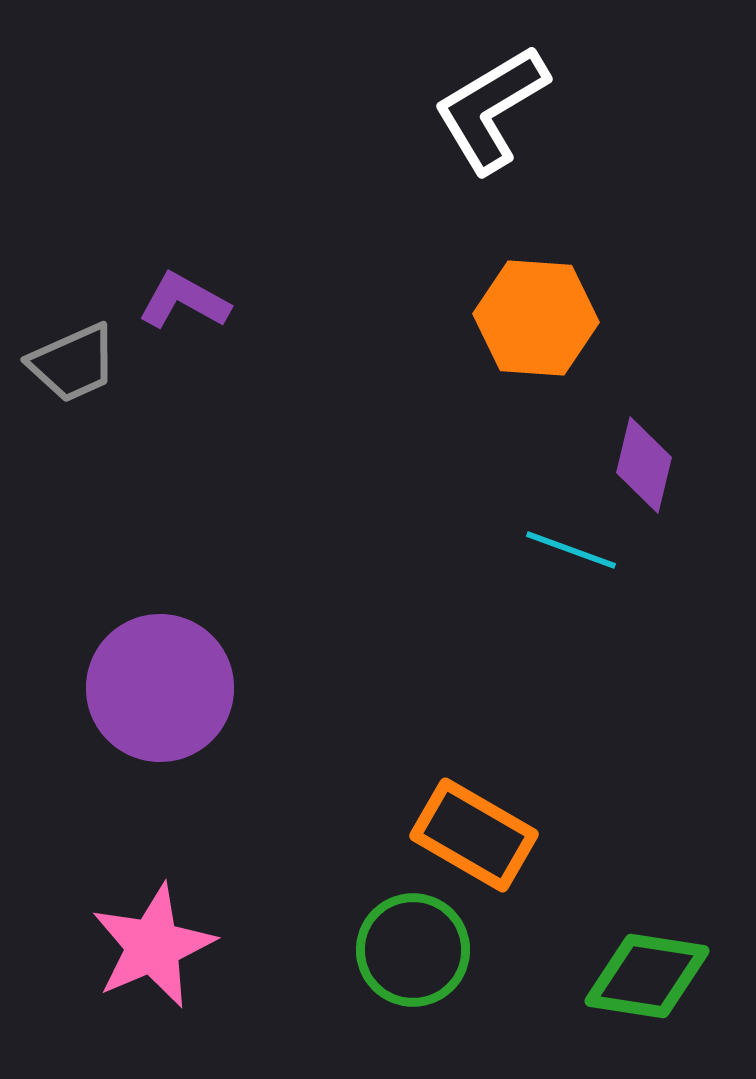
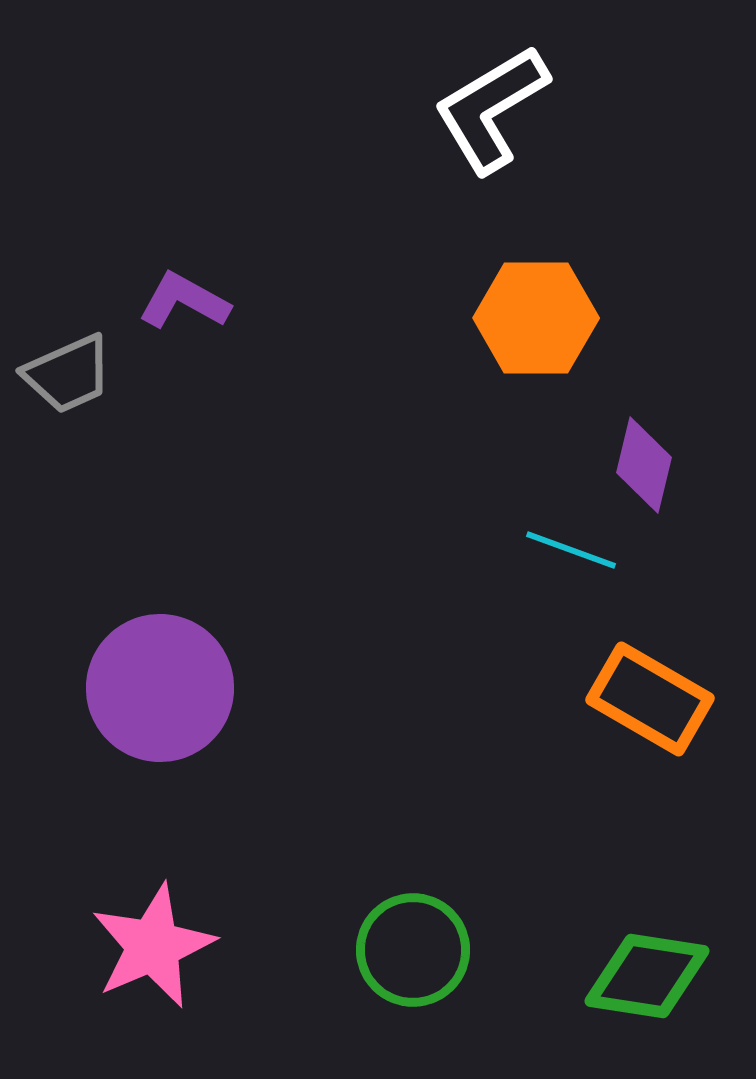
orange hexagon: rotated 4 degrees counterclockwise
gray trapezoid: moved 5 px left, 11 px down
orange rectangle: moved 176 px right, 136 px up
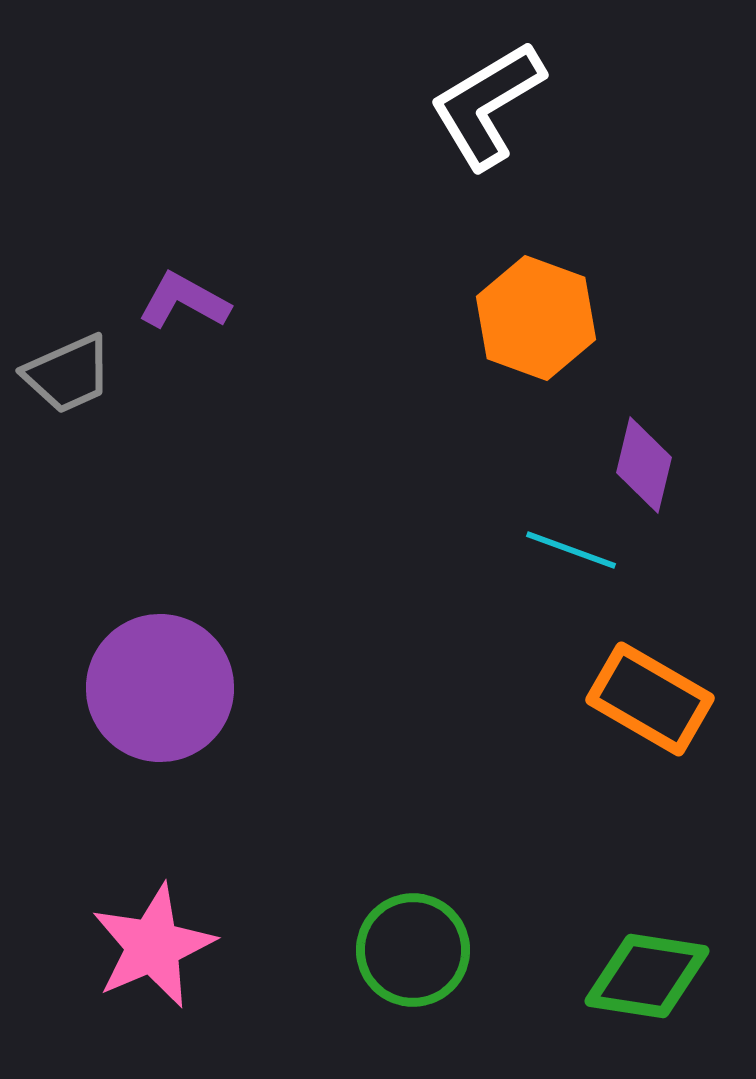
white L-shape: moved 4 px left, 4 px up
orange hexagon: rotated 20 degrees clockwise
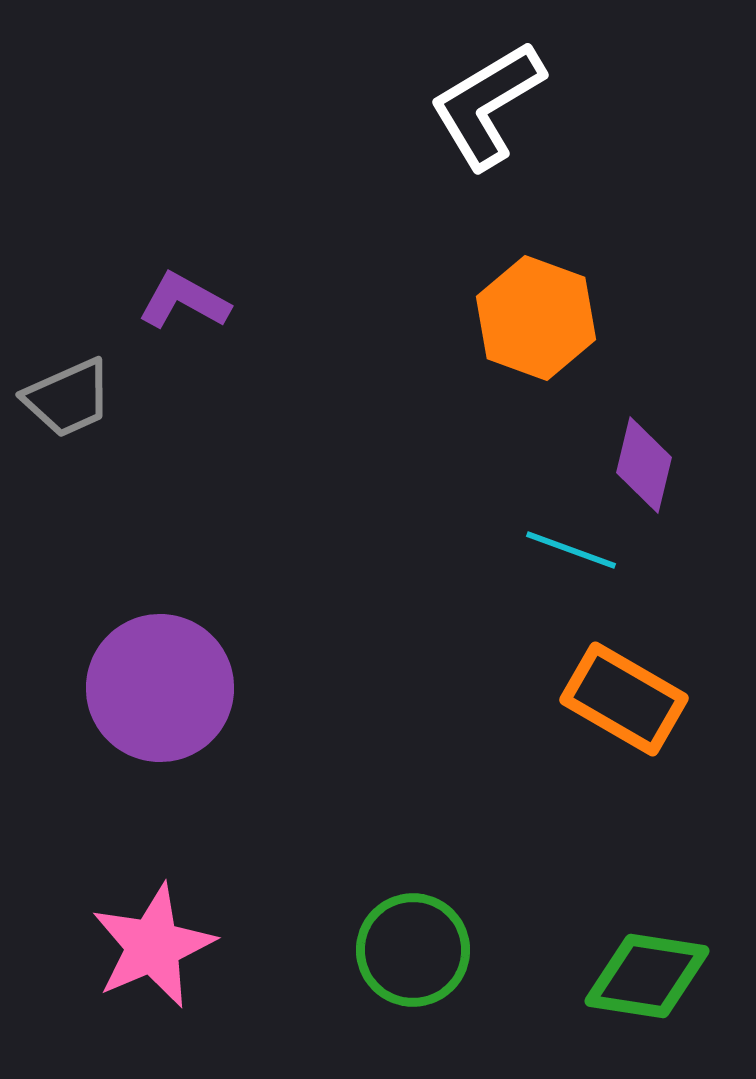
gray trapezoid: moved 24 px down
orange rectangle: moved 26 px left
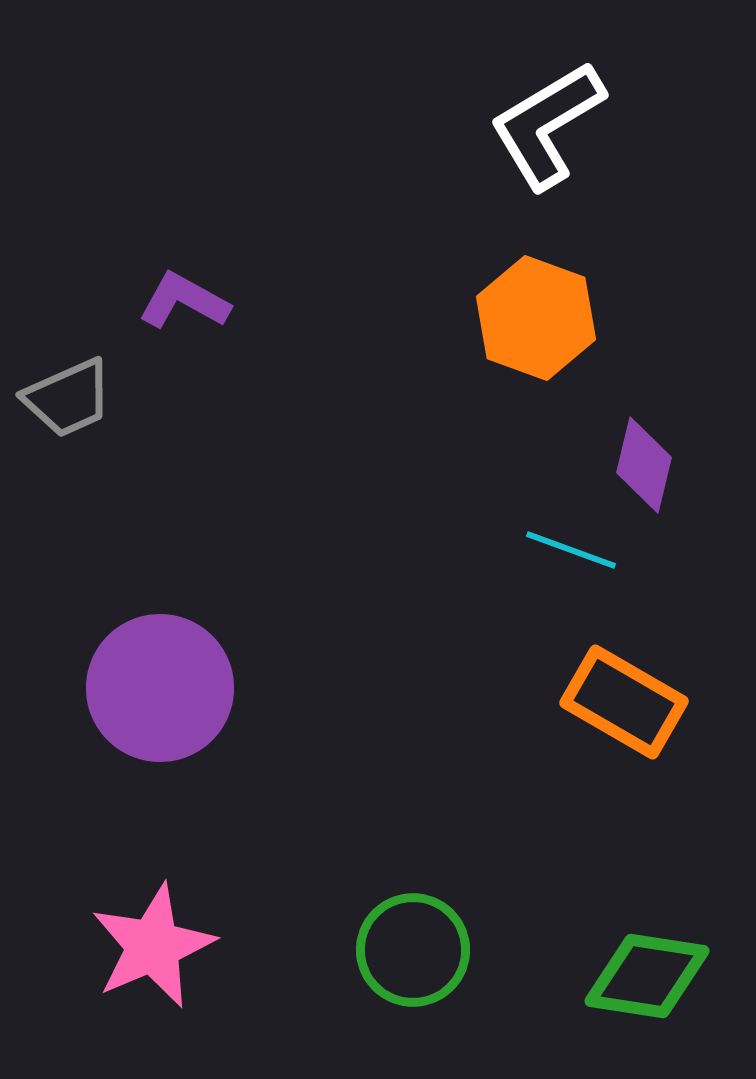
white L-shape: moved 60 px right, 20 px down
orange rectangle: moved 3 px down
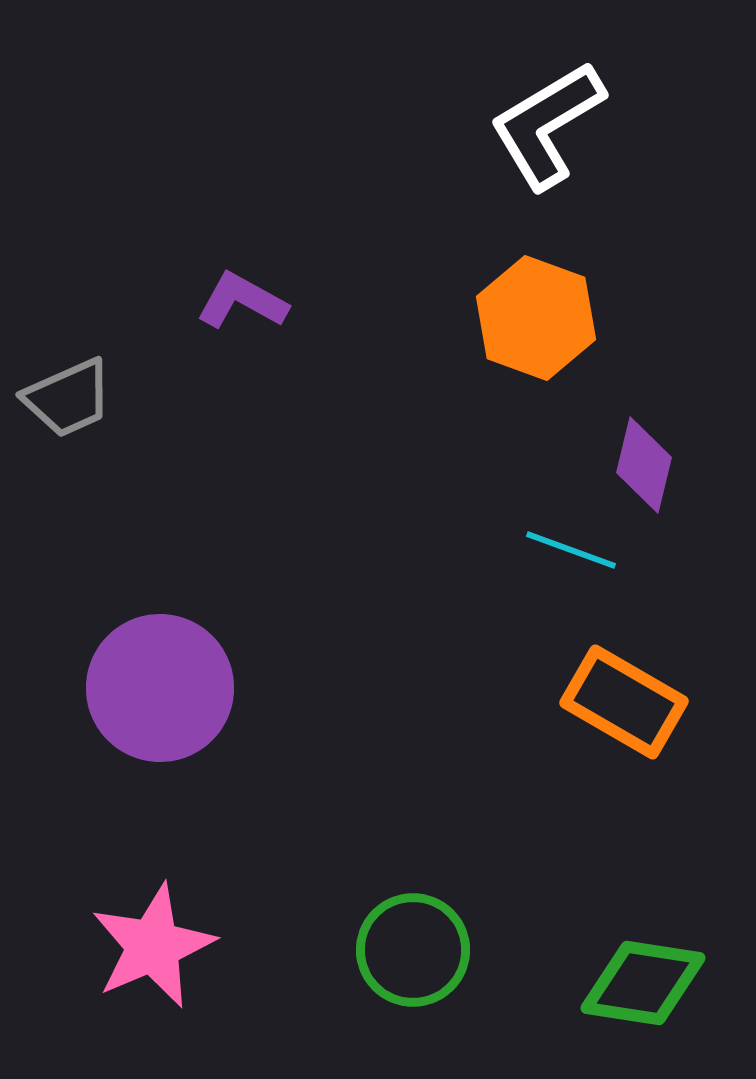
purple L-shape: moved 58 px right
green diamond: moved 4 px left, 7 px down
